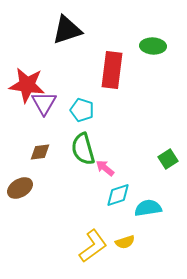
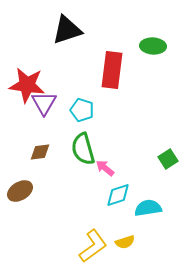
brown ellipse: moved 3 px down
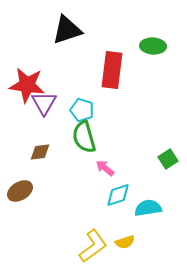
green semicircle: moved 1 px right, 12 px up
